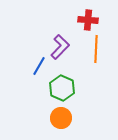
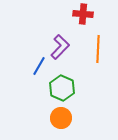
red cross: moved 5 px left, 6 px up
orange line: moved 2 px right
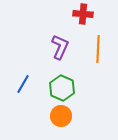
purple L-shape: rotated 20 degrees counterclockwise
blue line: moved 16 px left, 18 px down
orange circle: moved 2 px up
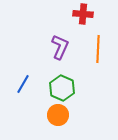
orange circle: moved 3 px left, 1 px up
